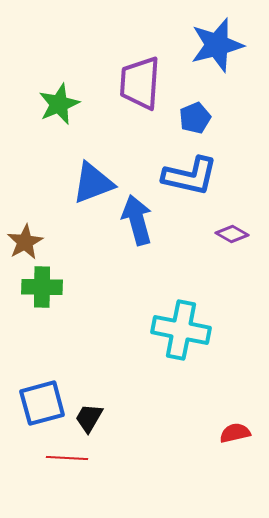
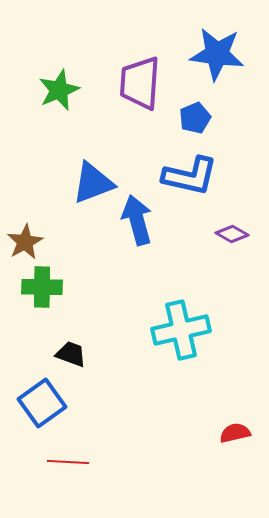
blue star: moved 9 px down; rotated 22 degrees clockwise
green star: moved 14 px up
cyan cross: rotated 24 degrees counterclockwise
blue square: rotated 21 degrees counterclockwise
black trapezoid: moved 18 px left, 64 px up; rotated 80 degrees clockwise
red line: moved 1 px right, 4 px down
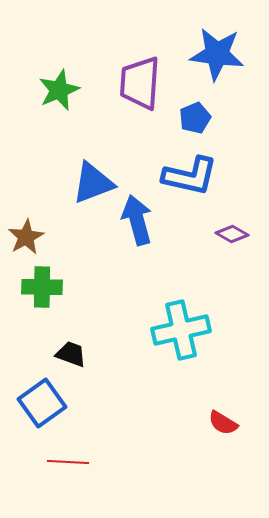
brown star: moved 1 px right, 5 px up
red semicircle: moved 12 px left, 10 px up; rotated 136 degrees counterclockwise
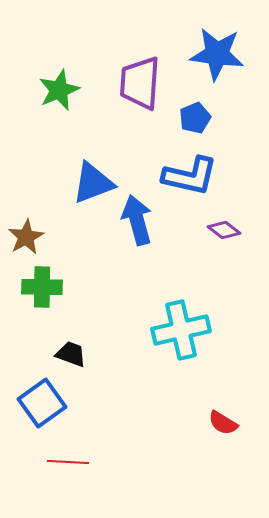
purple diamond: moved 8 px left, 4 px up; rotated 8 degrees clockwise
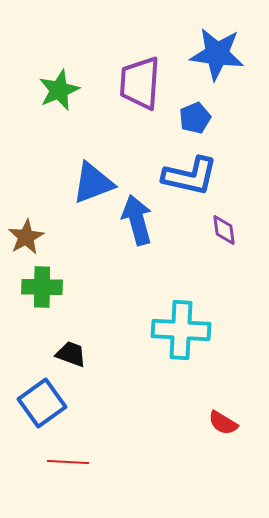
purple diamond: rotated 44 degrees clockwise
cyan cross: rotated 16 degrees clockwise
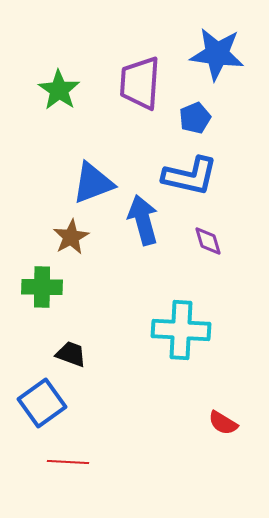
green star: rotated 15 degrees counterclockwise
blue arrow: moved 6 px right
purple diamond: moved 16 px left, 11 px down; rotated 8 degrees counterclockwise
brown star: moved 45 px right
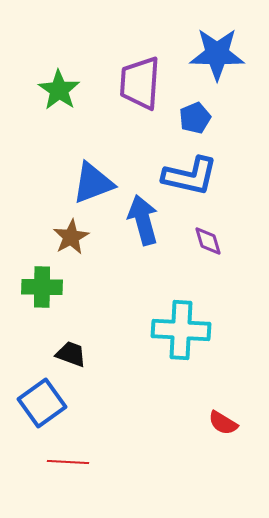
blue star: rotated 6 degrees counterclockwise
